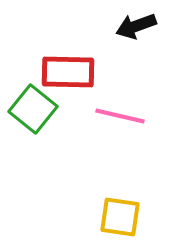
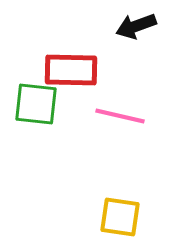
red rectangle: moved 3 px right, 2 px up
green square: moved 3 px right, 5 px up; rotated 33 degrees counterclockwise
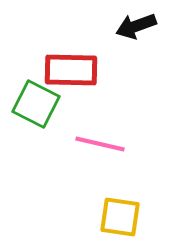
green square: rotated 21 degrees clockwise
pink line: moved 20 px left, 28 px down
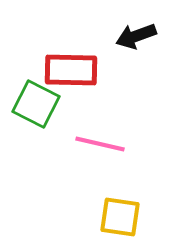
black arrow: moved 10 px down
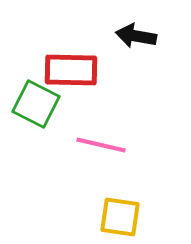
black arrow: rotated 30 degrees clockwise
pink line: moved 1 px right, 1 px down
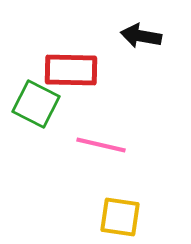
black arrow: moved 5 px right
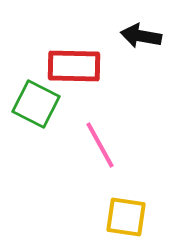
red rectangle: moved 3 px right, 4 px up
pink line: moved 1 px left; rotated 48 degrees clockwise
yellow square: moved 6 px right
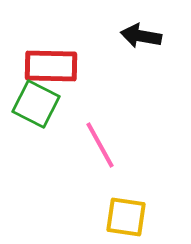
red rectangle: moved 23 px left
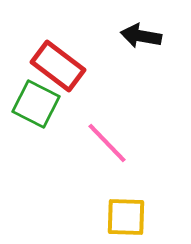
red rectangle: moved 7 px right; rotated 36 degrees clockwise
pink line: moved 7 px right, 2 px up; rotated 15 degrees counterclockwise
yellow square: rotated 6 degrees counterclockwise
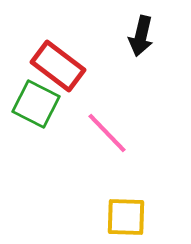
black arrow: rotated 87 degrees counterclockwise
pink line: moved 10 px up
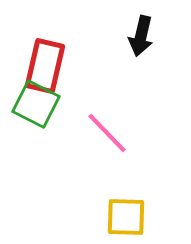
red rectangle: moved 13 px left; rotated 66 degrees clockwise
